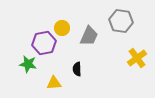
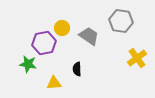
gray trapezoid: rotated 80 degrees counterclockwise
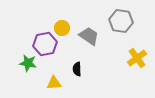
purple hexagon: moved 1 px right, 1 px down
green star: moved 1 px up
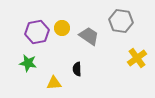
purple hexagon: moved 8 px left, 12 px up
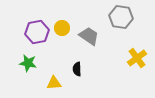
gray hexagon: moved 4 px up
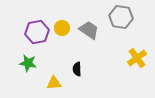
gray trapezoid: moved 6 px up
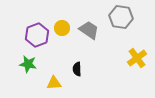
purple hexagon: moved 3 px down; rotated 10 degrees counterclockwise
green star: moved 1 px down
